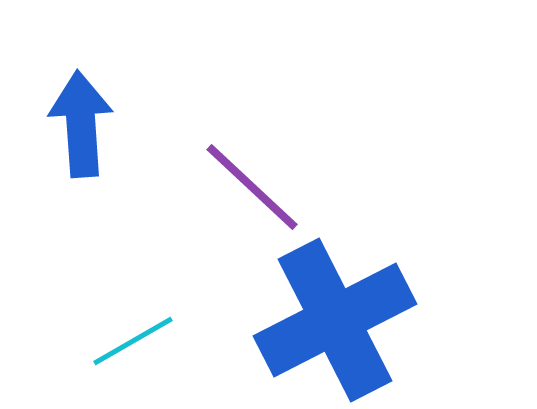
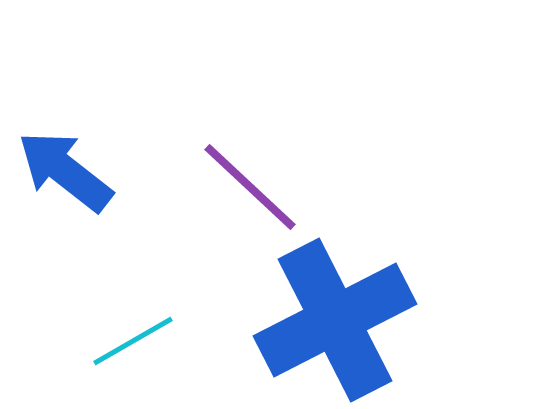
blue arrow: moved 16 px left, 47 px down; rotated 48 degrees counterclockwise
purple line: moved 2 px left
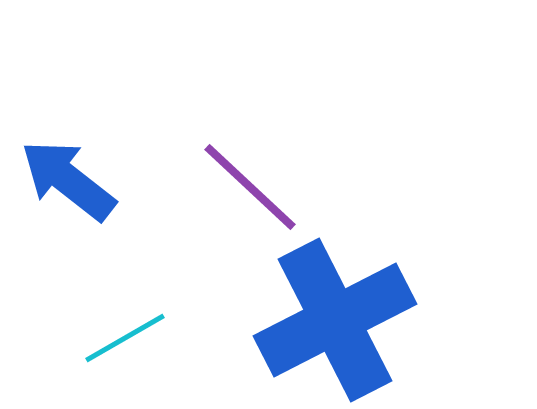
blue arrow: moved 3 px right, 9 px down
cyan line: moved 8 px left, 3 px up
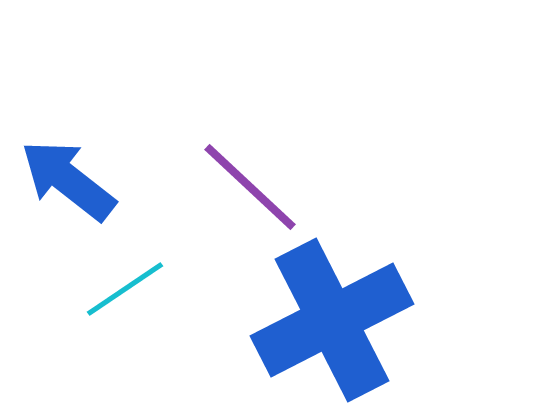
blue cross: moved 3 px left
cyan line: moved 49 px up; rotated 4 degrees counterclockwise
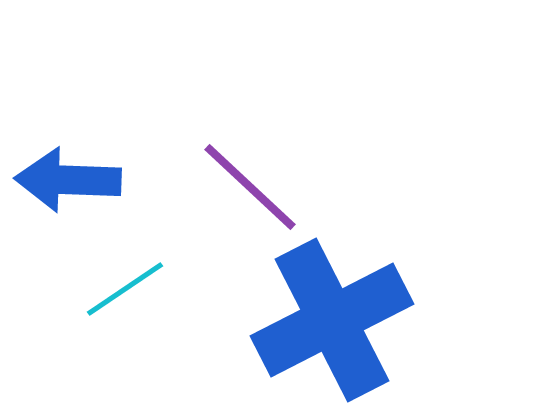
blue arrow: rotated 36 degrees counterclockwise
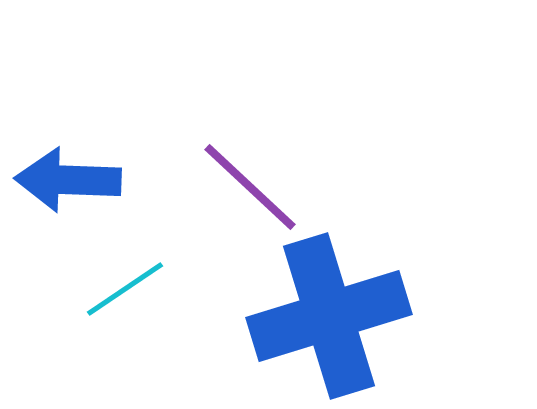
blue cross: moved 3 px left, 4 px up; rotated 10 degrees clockwise
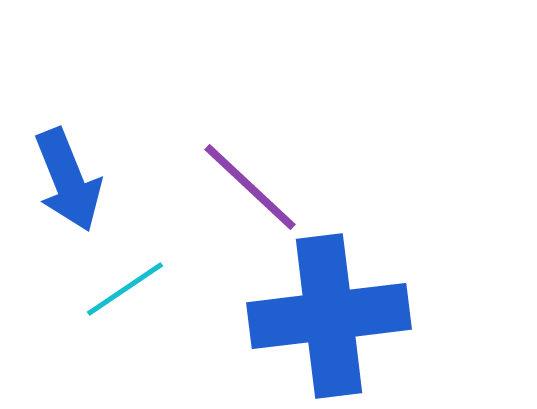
blue arrow: rotated 114 degrees counterclockwise
blue cross: rotated 10 degrees clockwise
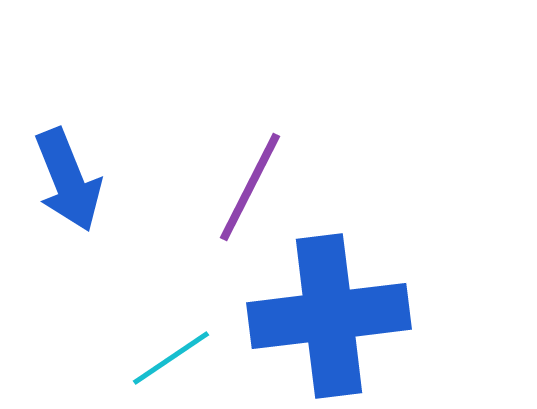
purple line: rotated 74 degrees clockwise
cyan line: moved 46 px right, 69 px down
